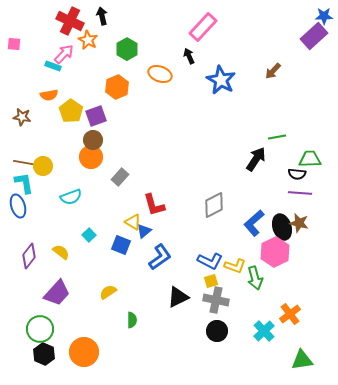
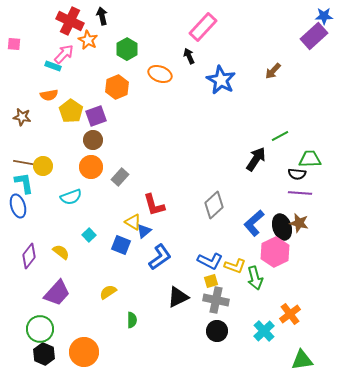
green line at (277, 137): moved 3 px right, 1 px up; rotated 18 degrees counterclockwise
orange circle at (91, 157): moved 10 px down
gray diamond at (214, 205): rotated 16 degrees counterclockwise
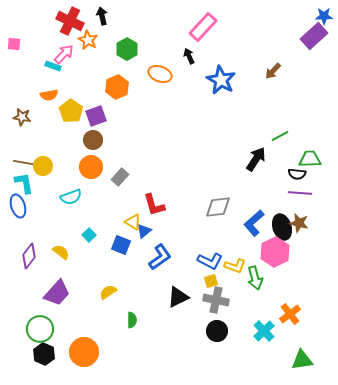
gray diamond at (214, 205): moved 4 px right, 2 px down; rotated 36 degrees clockwise
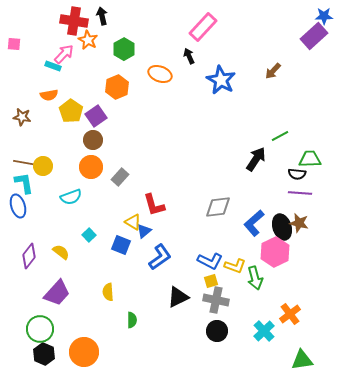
red cross at (70, 21): moved 4 px right; rotated 16 degrees counterclockwise
green hexagon at (127, 49): moved 3 px left
purple square at (96, 116): rotated 15 degrees counterclockwise
yellow semicircle at (108, 292): rotated 60 degrees counterclockwise
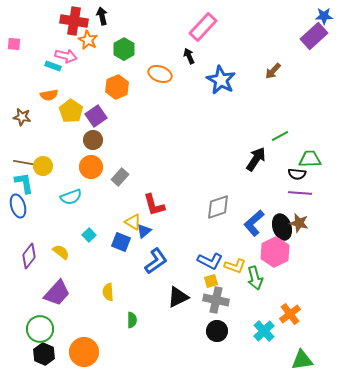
pink arrow at (64, 54): moved 2 px right, 2 px down; rotated 60 degrees clockwise
gray diamond at (218, 207): rotated 12 degrees counterclockwise
blue square at (121, 245): moved 3 px up
blue L-shape at (160, 257): moved 4 px left, 4 px down
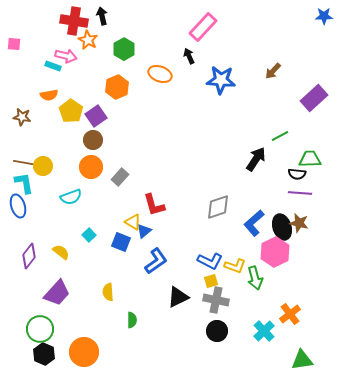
purple rectangle at (314, 36): moved 62 px down
blue star at (221, 80): rotated 24 degrees counterclockwise
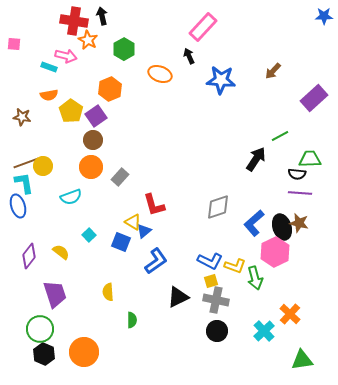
cyan rectangle at (53, 66): moved 4 px left, 1 px down
orange hexagon at (117, 87): moved 7 px left, 2 px down
brown line at (26, 163): rotated 30 degrees counterclockwise
purple trapezoid at (57, 293): moved 2 px left, 1 px down; rotated 60 degrees counterclockwise
orange cross at (290, 314): rotated 10 degrees counterclockwise
